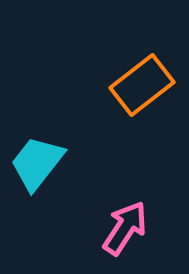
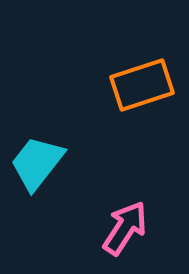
orange rectangle: rotated 20 degrees clockwise
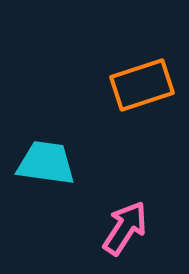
cyan trapezoid: moved 9 px right; rotated 60 degrees clockwise
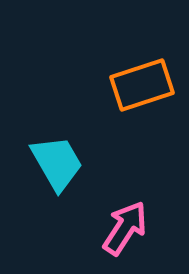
cyan trapezoid: moved 11 px right; rotated 52 degrees clockwise
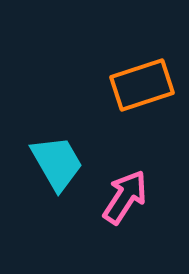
pink arrow: moved 31 px up
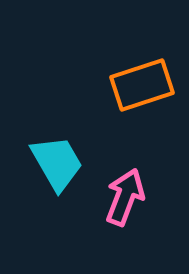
pink arrow: rotated 12 degrees counterclockwise
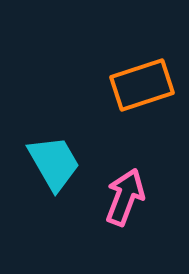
cyan trapezoid: moved 3 px left
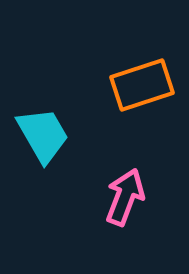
cyan trapezoid: moved 11 px left, 28 px up
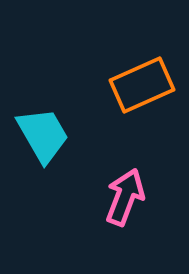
orange rectangle: rotated 6 degrees counterclockwise
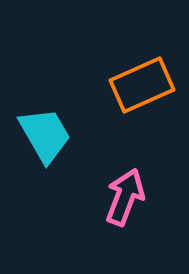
cyan trapezoid: moved 2 px right
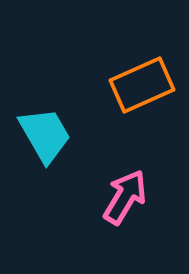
pink arrow: rotated 10 degrees clockwise
